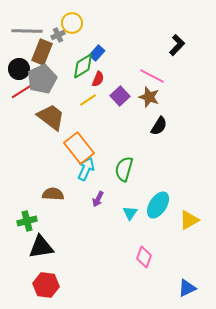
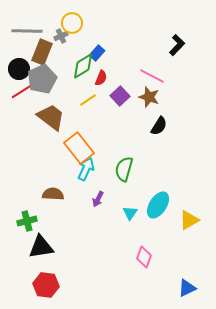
gray cross: moved 3 px right, 1 px down
red semicircle: moved 3 px right, 1 px up
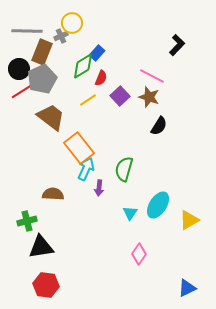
purple arrow: moved 1 px right, 11 px up; rotated 21 degrees counterclockwise
pink diamond: moved 5 px left, 3 px up; rotated 15 degrees clockwise
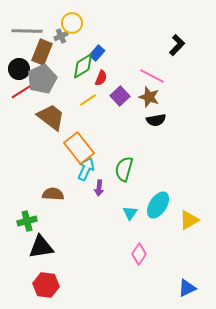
black semicircle: moved 3 px left, 6 px up; rotated 48 degrees clockwise
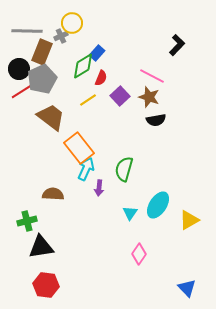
blue triangle: rotated 48 degrees counterclockwise
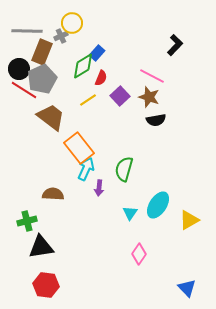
black L-shape: moved 2 px left
red line: rotated 64 degrees clockwise
